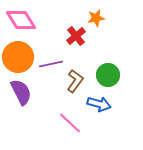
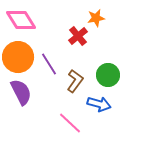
red cross: moved 2 px right
purple line: moved 2 px left; rotated 70 degrees clockwise
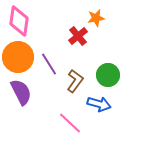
pink diamond: moved 2 px left, 1 px down; rotated 40 degrees clockwise
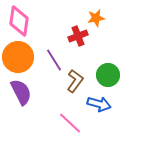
red cross: rotated 18 degrees clockwise
purple line: moved 5 px right, 4 px up
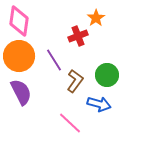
orange star: rotated 24 degrees counterclockwise
orange circle: moved 1 px right, 1 px up
green circle: moved 1 px left
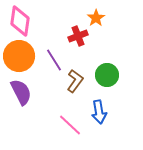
pink diamond: moved 1 px right
blue arrow: moved 8 px down; rotated 65 degrees clockwise
pink line: moved 2 px down
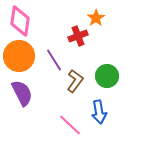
green circle: moved 1 px down
purple semicircle: moved 1 px right, 1 px down
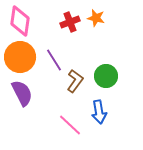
orange star: rotated 24 degrees counterclockwise
red cross: moved 8 px left, 14 px up
orange circle: moved 1 px right, 1 px down
green circle: moved 1 px left
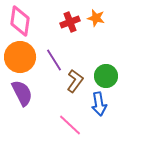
blue arrow: moved 8 px up
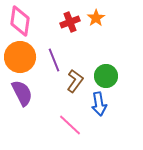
orange star: rotated 24 degrees clockwise
purple line: rotated 10 degrees clockwise
